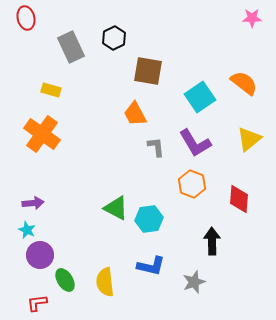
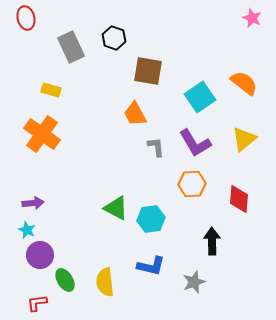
pink star: rotated 24 degrees clockwise
black hexagon: rotated 15 degrees counterclockwise
yellow triangle: moved 5 px left
orange hexagon: rotated 24 degrees counterclockwise
cyan hexagon: moved 2 px right
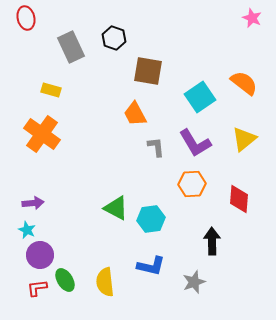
red L-shape: moved 15 px up
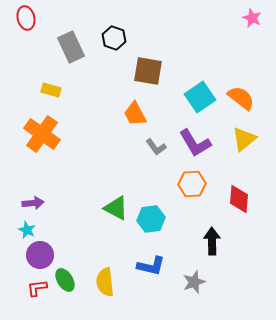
orange semicircle: moved 3 px left, 15 px down
gray L-shape: rotated 150 degrees clockwise
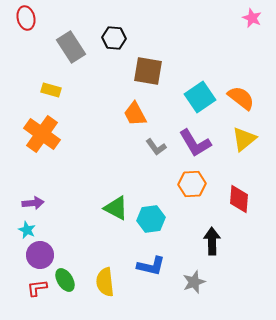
black hexagon: rotated 15 degrees counterclockwise
gray rectangle: rotated 8 degrees counterclockwise
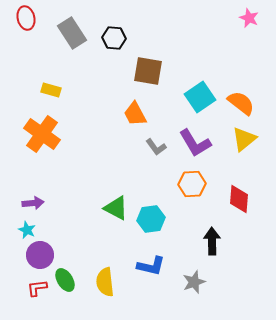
pink star: moved 3 px left
gray rectangle: moved 1 px right, 14 px up
orange semicircle: moved 5 px down
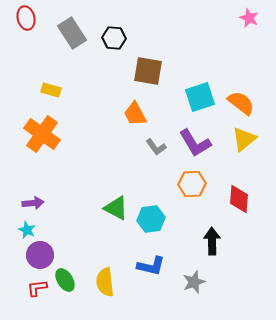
cyan square: rotated 16 degrees clockwise
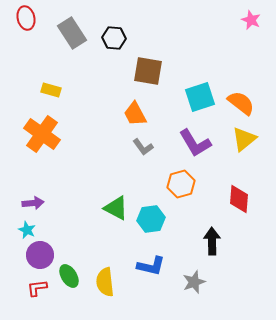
pink star: moved 2 px right, 2 px down
gray L-shape: moved 13 px left
orange hexagon: moved 11 px left; rotated 12 degrees counterclockwise
green ellipse: moved 4 px right, 4 px up
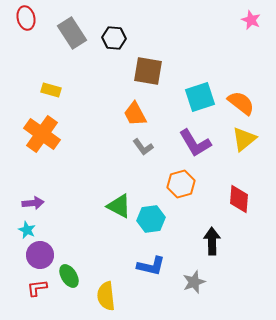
green triangle: moved 3 px right, 2 px up
yellow semicircle: moved 1 px right, 14 px down
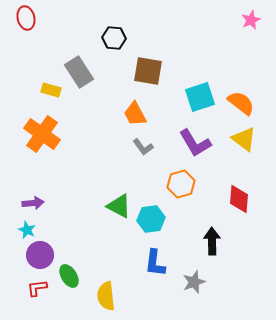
pink star: rotated 24 degrees clockwise
gray rectangle: moved 7 px right, 39 px down
yellow triangle: rotated 44 degrees counterclockwise
blue L-shape: moved 4 px right, 3 px up; rotated 84 degrees clockwise
